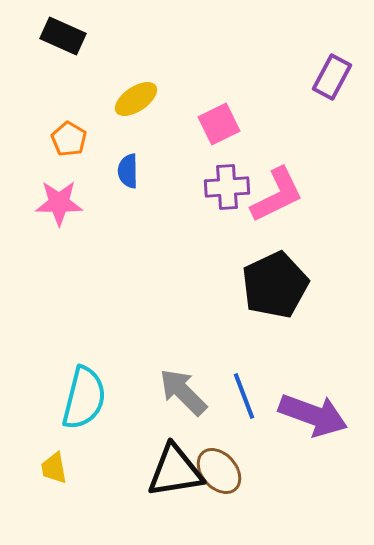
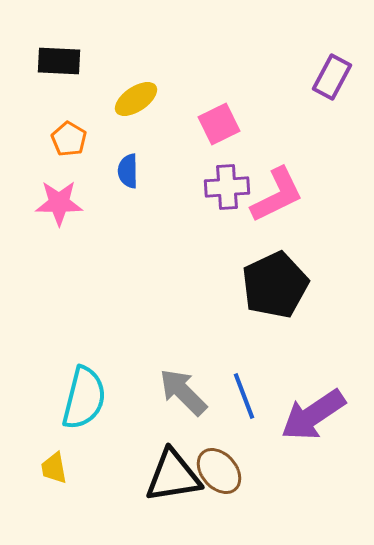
black rectangle: moved 4 px left, 25 px down; rotated 21 degrees counterclockwise
purple arrow: rotated 126 degrees clockwise
black triangle: moved 2 px left, 5 px down
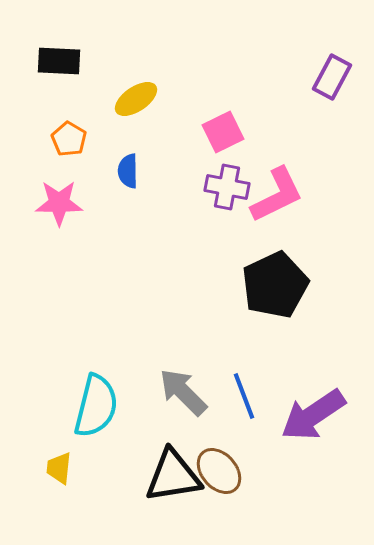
pink square: moved 4 px right, 8 px down
purple cross: rotated 15 degrees clockwise
cyan semicircle: moved 12 px right, 8 px down
yellow trapezoid: moved 5 px right; rotated 16 degrees clockwise
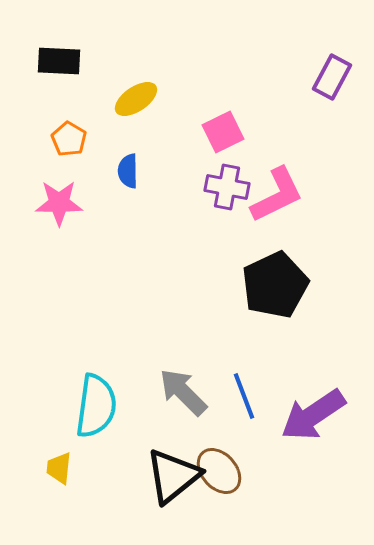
cyan semicircle: rotated 6 degrees counterclockwise
black triangle: rotated 30 degrees counterclockwise
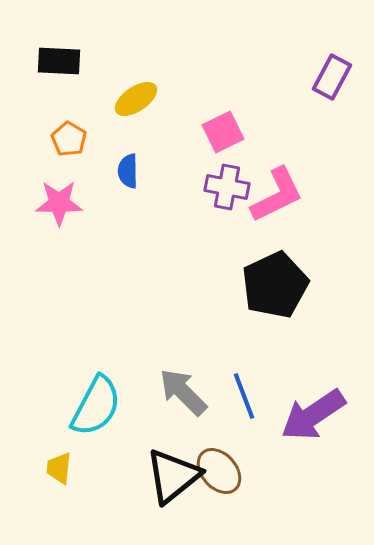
cyan semicircle: rotated 20 degrees clockwise
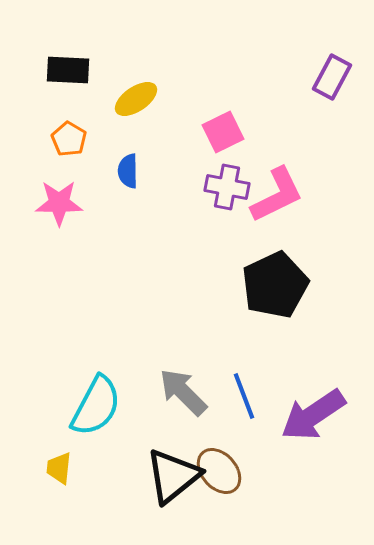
black rectangle: moved 9 px right, 9 px down
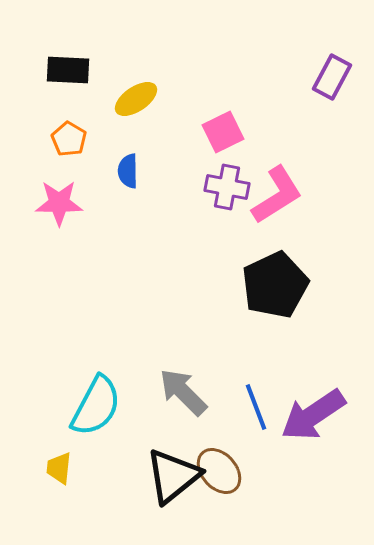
pink L-shape: rotated 6 degrees counterclockwise
blue line: moved 12 px right, 11 px down
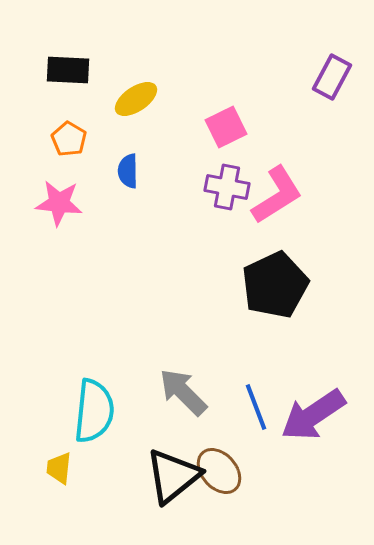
pink square: moved 3 px right, 5 px up
pink star: rotated 6 degrees clockwise
cyan semicircle: moved 2 px left, 5 px down; rotated 22 degrees counterclockwise
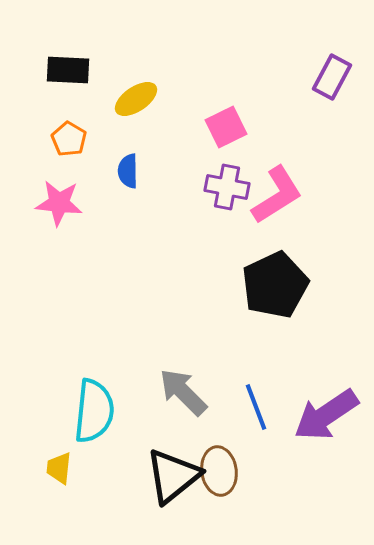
purple arrow: moved 13 px right
brown ellipse: rotated 33 degrees clockwise
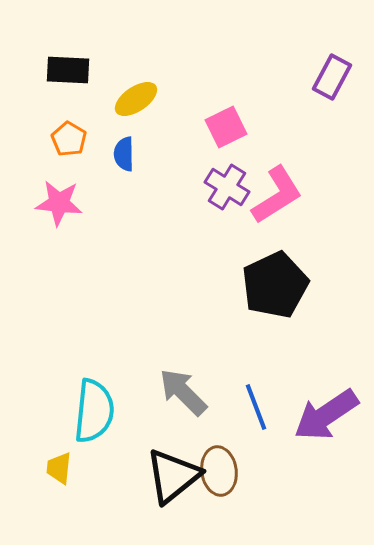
blue semicircle: moved 4 px left, 17 px up
purple cross: rotated 21 degrees clockwise
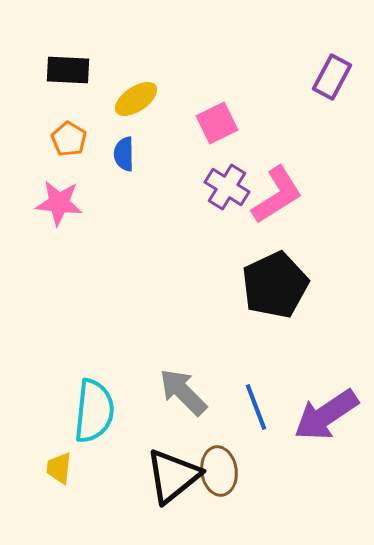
pink square: moved 9 px left, 4 px up
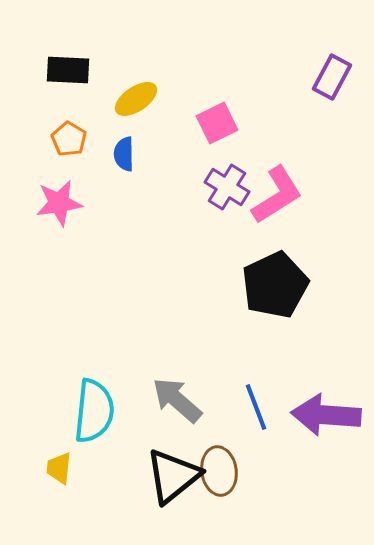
pink star: rotated 15 degrees counterclockwise
gray arrow: moved 6 px left, 8 px down; rotated 4 degrees counterclockwise
purple arrow: rotated 38 degrees clockwise
